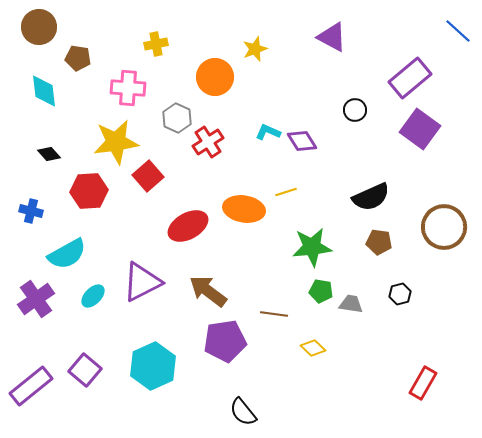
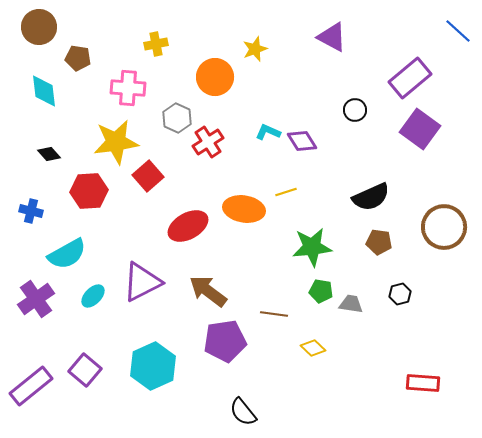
red rectangle at (423, 383): rotated 64 degrees clockwise
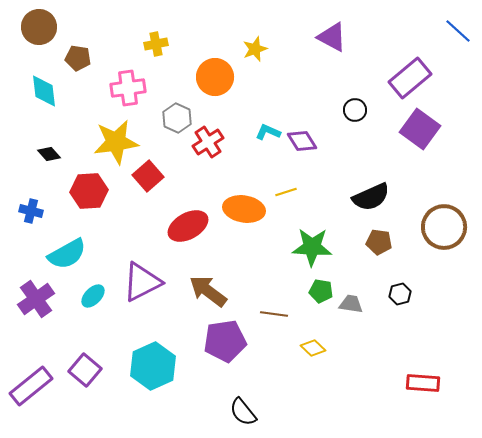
pink cross at (128, 88): rotated 12 degrees counterclockwise
green star at (312, 247): rotated 9 degrees clockwise
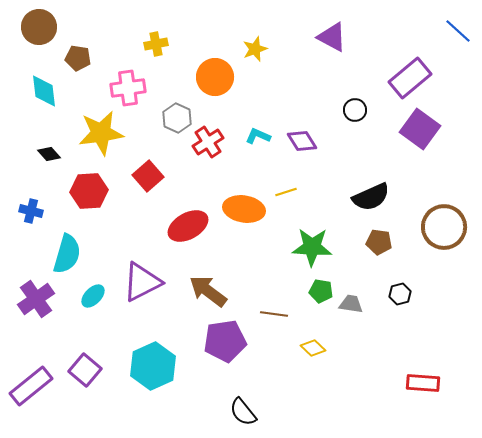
cyan L-shape at (268, 132): moved 10 px left, 4 px down
yellow star at (116, 142): moved 15 px left, 9 px up
cyan semicircle at (67, 254): rotated 45 degrees counterclockwise
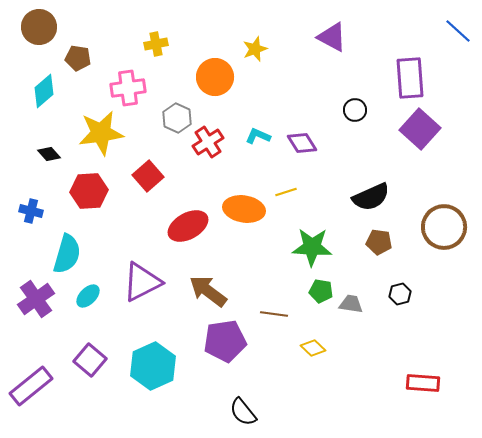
purple rectangle at (410, 78): rotated 54 degrees counterclockwise
cyan diamond at (44, 91): rotated 56 degrees clockwise
purple square at (420, 129): rotated 6 degrees clockwise
purple diamond at (302, 141): moved 2 px down
cyan ellipse at (93, 296): moved 5 px left
purple square at (85, 370): moved 5 px right, 10 px up
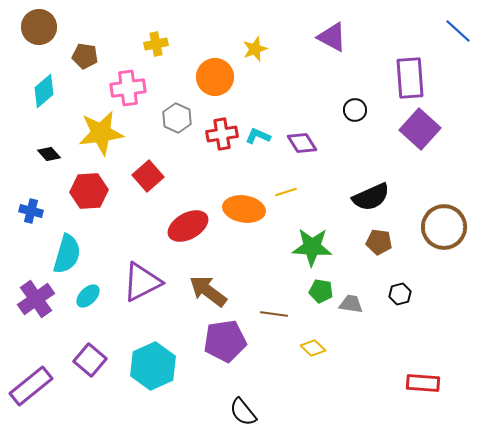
brown pentagon at (78, 58): moved 7 px right, 2 px up
red cross at (208, 142): moved 14 px right, 8 px up; rotated 24 degrees clockwise
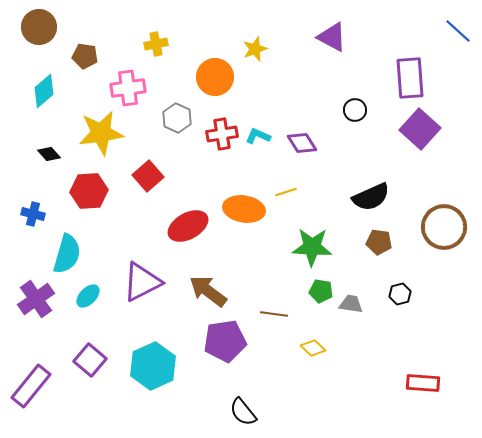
blue cross at (31, 211): moved 2 px right, 3 px down
purple rectangle at (31, 386): rotated 12 degrees counterclockwise
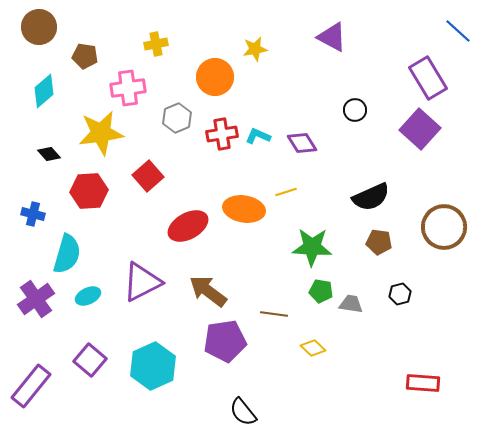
yellow star at (255, 49): rotated 10 degrees clockwise
purple rectangle at (410, 78): moved 18 px right; rotated 27 degrees counterclockwise
gray hexagon at (177, 118): rotated 12 degrees clockwise
cyan ellipse at (88, 296): rotated 20 degrees clockwise
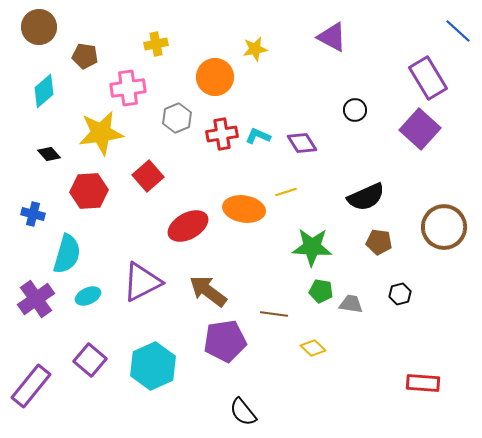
black semicircle at (371, 197): moved 5 px left
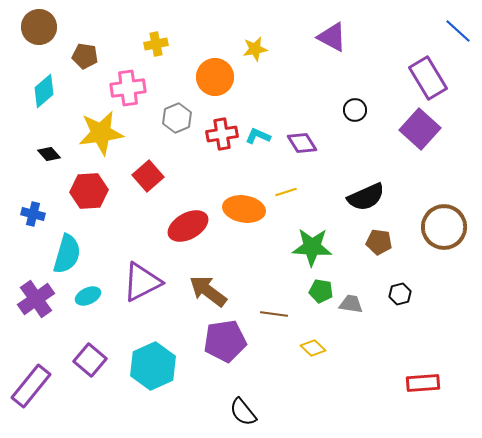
red rectangle at (423, 383): rotated 8 degrees counterclockwise
